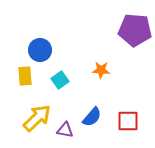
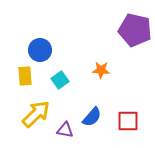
purple pentagon: rotated 8 degrees clockwise
yellow arrow: moved 1 px left, 4 px up
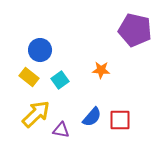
yellow rectangle: moved 4 px right, 1 px down; rotated 48 degrees counterclockwise
red square: moved 8 px left, 1 px up
purple triangle: moved 4 px left
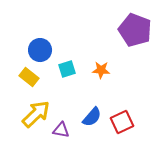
purple pentagon: rotated 8 degrees clockwise
cyan square: moved 7 px right, 11 px up; rotated 18 degrees clockwise
red square: moved 2 px right, 2 px down; rotated 25 degrees counterclockwise
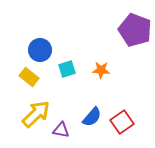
red square: rotated 10 degrees counterclockwise
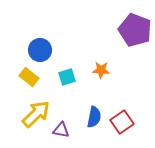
cyan square: moved 8 px down
blue semicircle: moved 2 px right; rotated 30 degrees counterclockwise
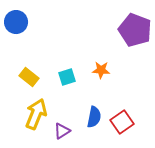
blue circle: moved 24 px left, 28 px up
yellow arrow: rotated 24 degrees counterclockwise
purple triangle: moved 1 px right, 1 px down; rotated 42 degrees counterclockwise
